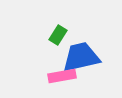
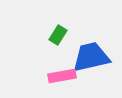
blue trapezoid: moved 10 px right
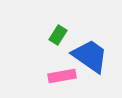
blue trapezoid: moved 1 px left, 1 px up; rotated 48 degrees clockwise
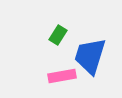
blue trapezoid: rotated 108 degrees counterclockwise
